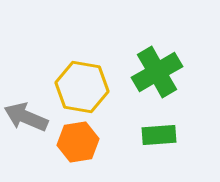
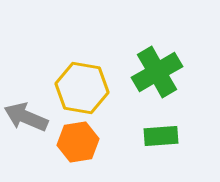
yellow hexagon: moved 1 px down
green rectangle: moved 2 px right, 1 px down
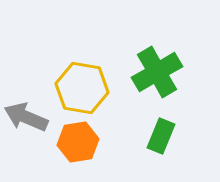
green rectangle: rotated 64 degrees counterclockwise
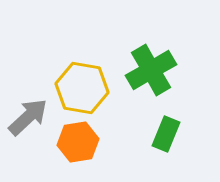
green cross: moved 6 px left, 2 px up
gray arrow: moved 2 px right; rotated 114 degrees clockwise
green rectangle: moved 5 px right, 2 px up
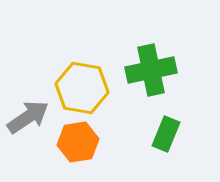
green cross: rotated 18 degrees clockwise
gray arrow: rotated 9 degrees clockwise
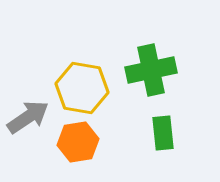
green rectangle: moved 3 px left, 1 px up; rotated 28 degrees counterclockwise
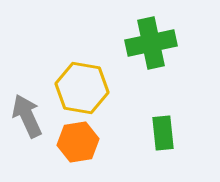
green cross: moved 27 px up
gray arrow: moved 1 px left, 1 px up; rotated 81 degrees counterclockwise
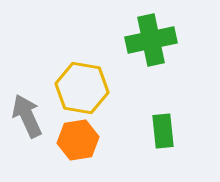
green cross: moved 3 px up
green rectangle: moved 2 px up
orange hexagon: moved 2 px up
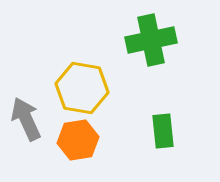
gray arrow: moved 1 px left, 3 px down
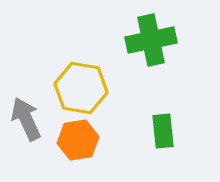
yellow hexagon: moved 1 px left
